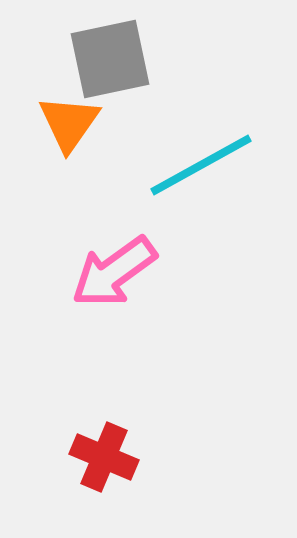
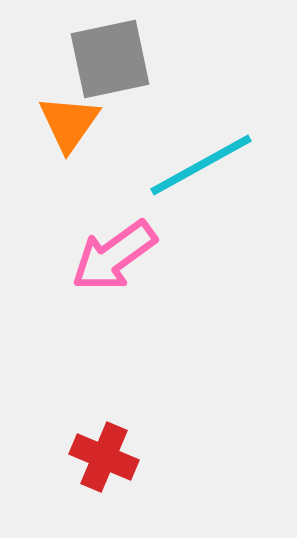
pink arrow: moved 16 px up
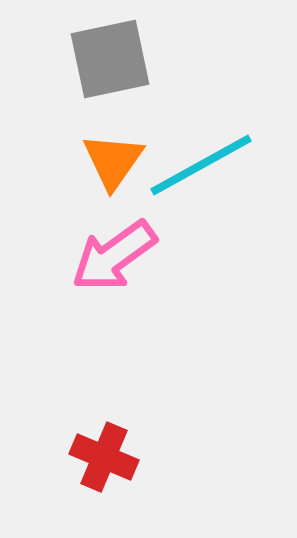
orange triangle: moved 44 px right, 38 px down
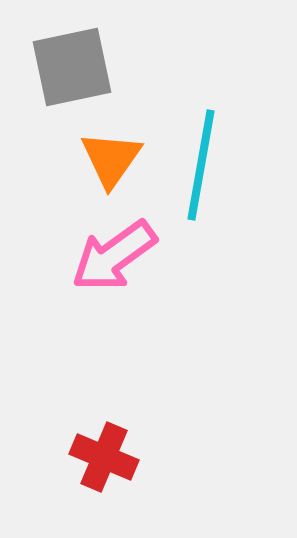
gray square: moved 38 px left, 8 px down
orange triangle: moved 2 px left, 2 px up
cyan line: rotated 51 degrees counterclockwise
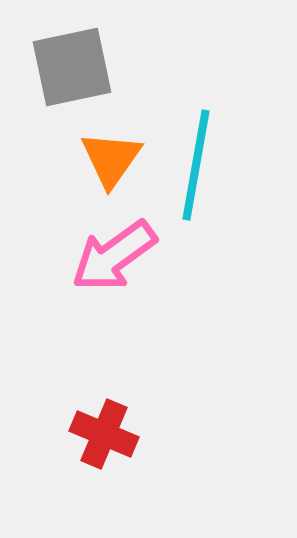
cyan line: moved 5 px left
red cross: moved 23 px up
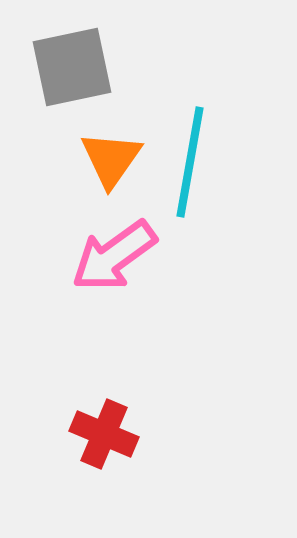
cyan line: moved 6 px left, 3 px up
